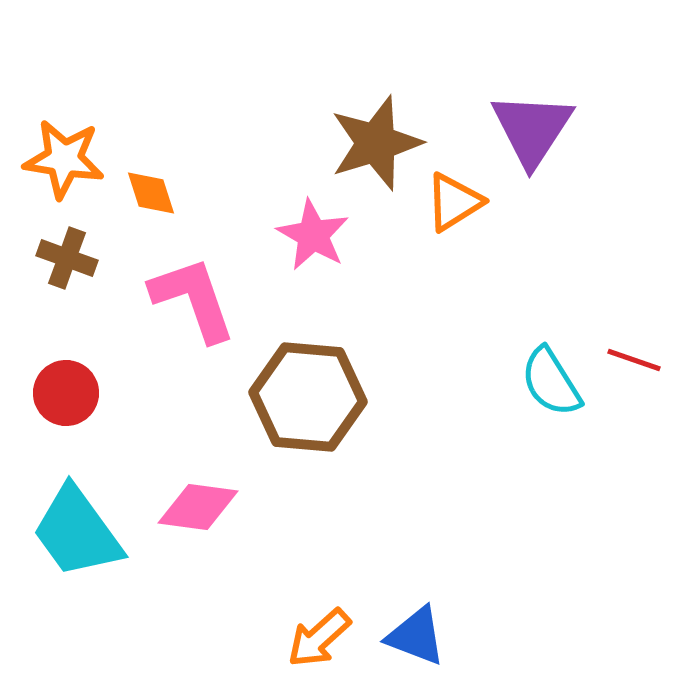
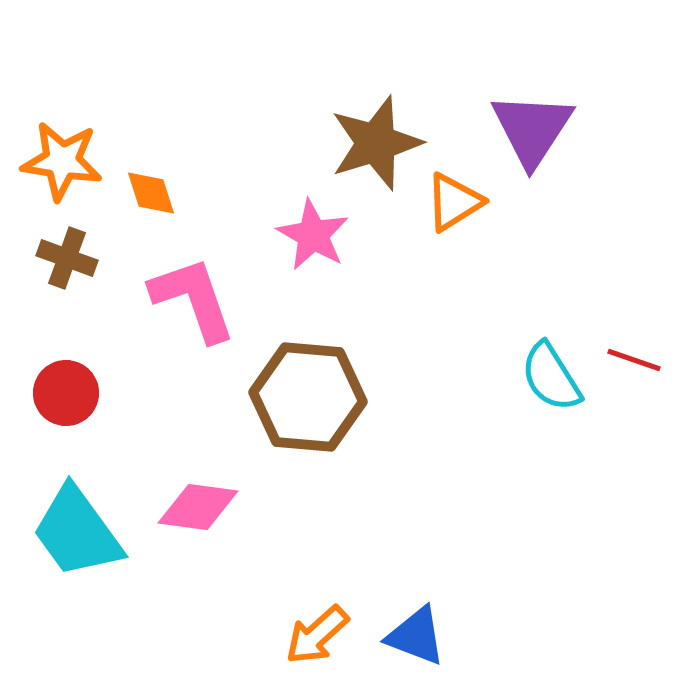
orange star: moved 2 px left, 2 px down
cyan semicircle: moved 5 px up
orange arrow: moved 2 px left, 3 px up
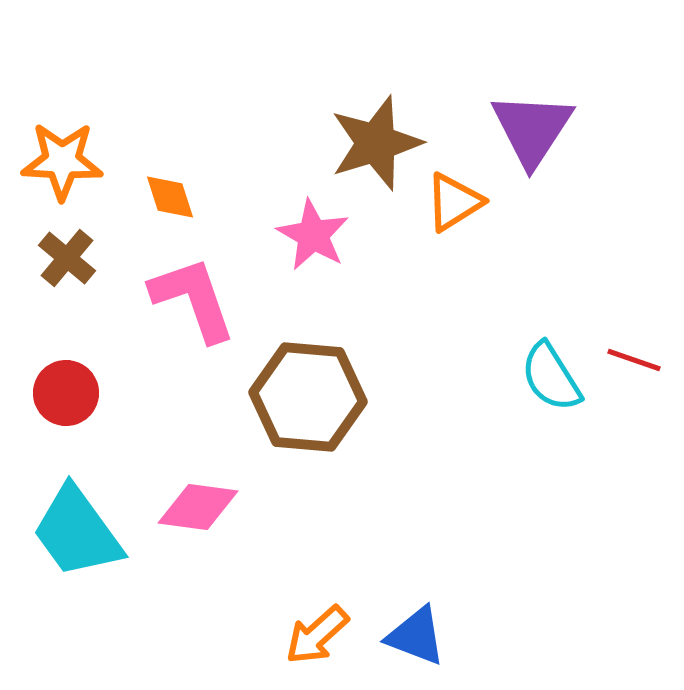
orange star: rotated 6 degrees counterclockwise
orange diamond: moved 19 px right, 4 px down
brown cross: rotated 20 degrees clockwise
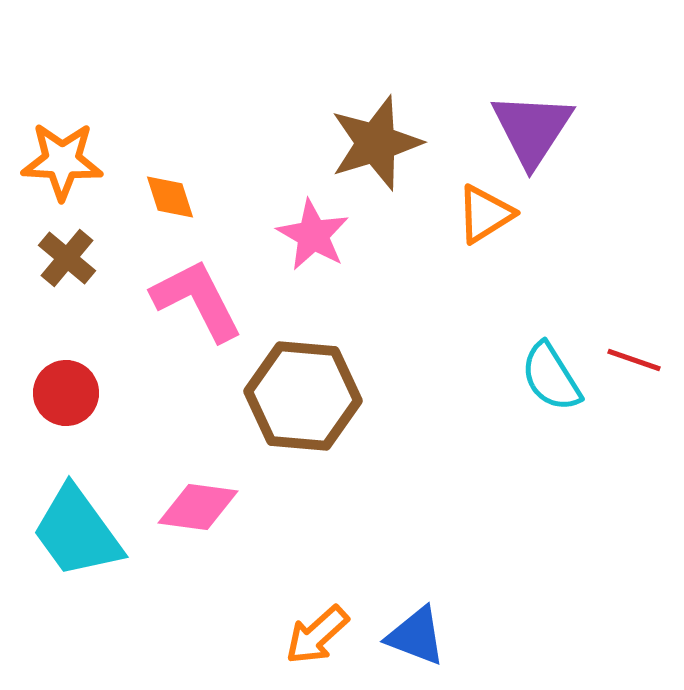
orange triangle: moved 31 px right, 12 px down
pink L-shape: moved 4 px right, 1 px down; rotated 8 degrees counterclockwise
brown hexagon: moved 5 px left, 1 px up
